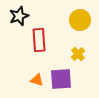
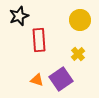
purple square: rotated 30 degrees counterclockwise
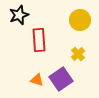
black star: moved 1 px up
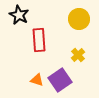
black star: rotated 24 degrees counterclockwise
yellow circle: moved 1 px left, 1 px up
yellow cross: moved 1 px down
purple square: moved 1 px left, 1 px down
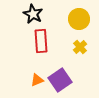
black star: moved 14 px right, 1 px up
red rectangle: moved 2 px right, 1 px down
yellow cross: moved 2 px right, 8 px up
orange triangle: rotated 40 degrees counterclockwise
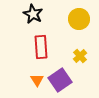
red rectangle: moved 6 px down
yellow cross: moved 9 px down
orange triangle: rotated 40 degrees counterclockwise
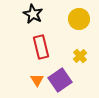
red rectangle: rotated 10 degrees counterclockwise
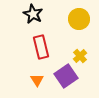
purple square: moved 6 px right, 4 px up
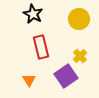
orange triangle: moved 8 px left
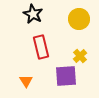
purple square: rotated 30 degrees clockwise
orange triangle: moved 3 px left, 1 px down
